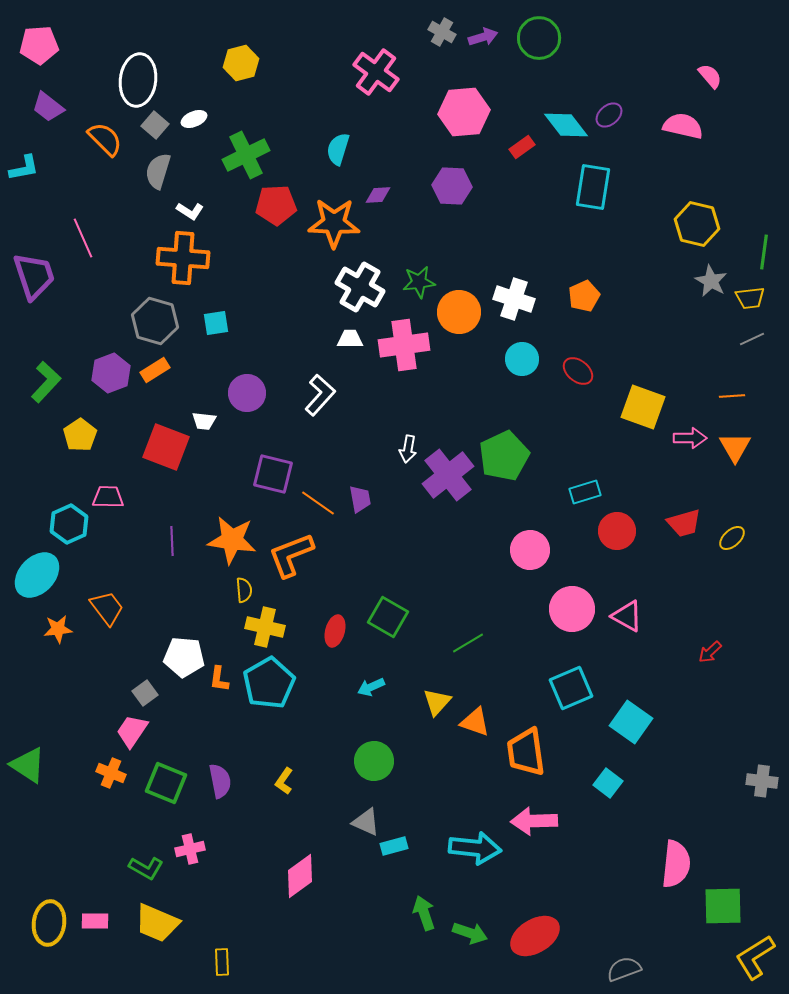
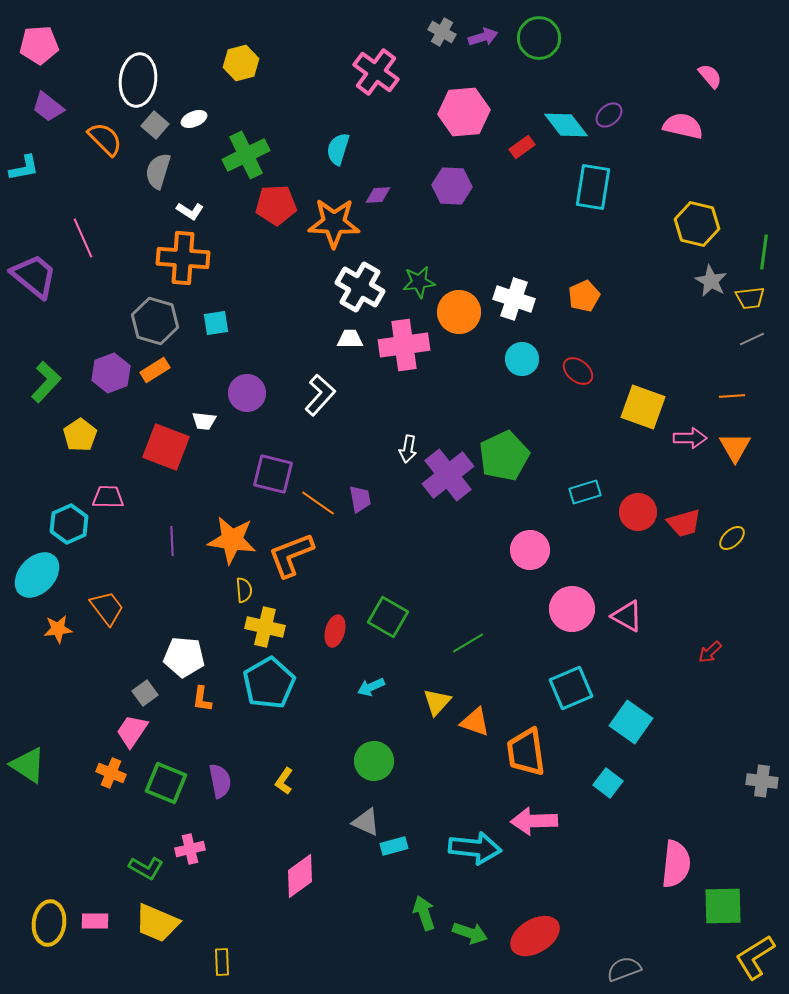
purple trapezoid at (34, 276): rotated 33 degrees counterclockwise
red circle at (617, 531): moved 21 px right, 19 px up
orange L-shape at (219, 679): moved 17 px left, 20 px down
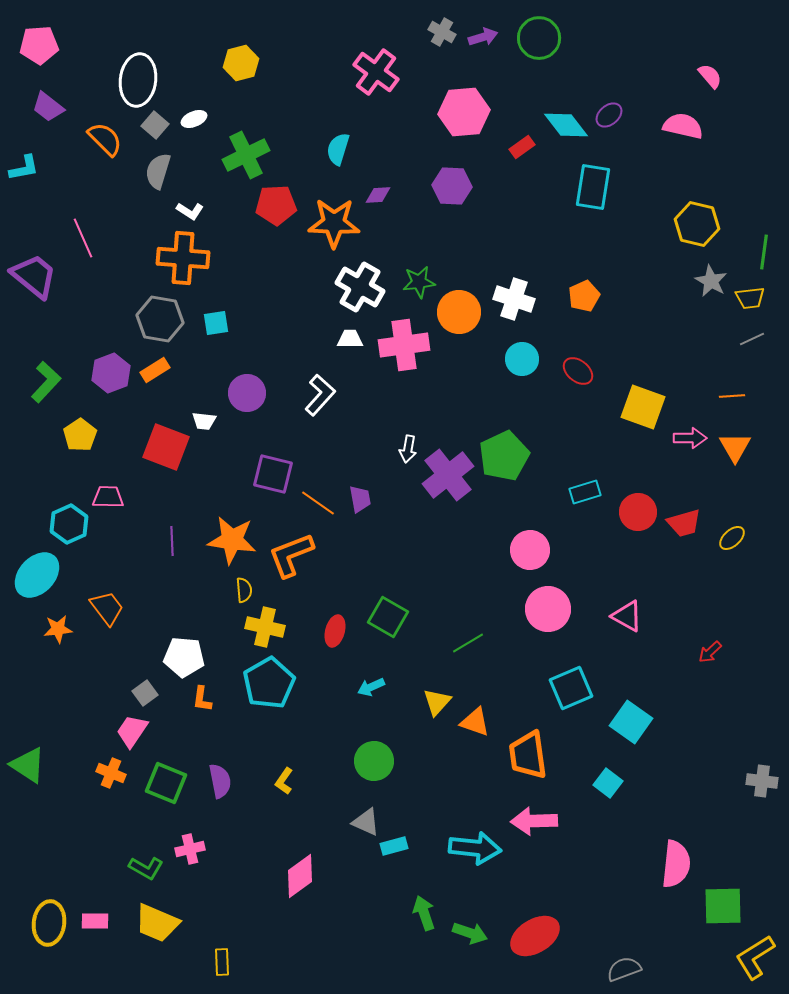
gray hexagon at (155, 321): moved 5 px right, 2 px up; rotated 6 degrees counterclockwise
pink circle at (572, 609): moved 24 px left
orange trapezoid at (526, 752): moved 2 px right, 3 px down
